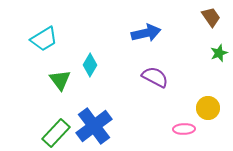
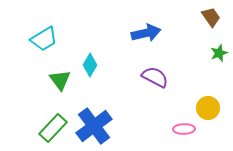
green rectangle: moved 3 px left, 5 px up
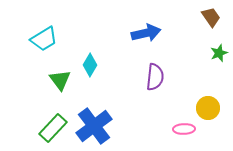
purple semicircle: rotated 68 degrees clockwise
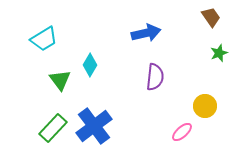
yellow circle: moved 3 px left, 2 px up
pink ellipse: moved 2 px left, 3 px down; rotated 40 degrees counterclockwise
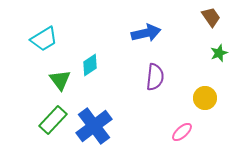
cyan diamond: rotated 25 degrees clockwise
yellow circle: moved 8 px up
green rectangle: moved 8 px up
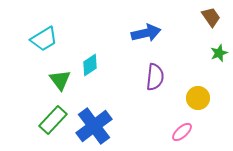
yellow circle: moved 7 px left
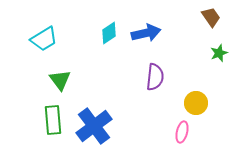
cyan diamond: moved 19 px right, 32 px up
yellow circle: moved 2 px left, 5 px down
green rectangle: rotated 48 degrees counterclockwise
pink ellipse: rotated 35 degrees counterclockwise
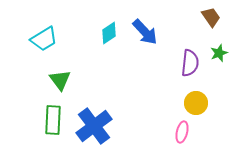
blue arrow: moved 1 px left, 1 px up; rotated 60 degrees clockwise
purple semicircle: moved 35 px right, 14 px up
green rectangle: rotated 8 degrees clockwise
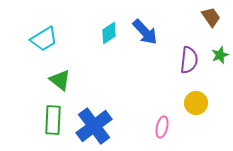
green star: moved 1 px right, 2 px down
purple semicircle: moved 1 px left, 3 px up
green triangle: rotated 15 degrees counterclockwise
pink ellipse: moved 20 px left, 5 px up
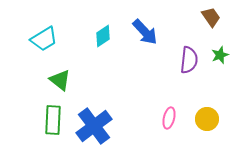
cyan diamond: moved 6 px left, 3 px down
yellow circle: moved 11 px right, 16 px down
pink ellipse: moved 7 px right, 9 px up
